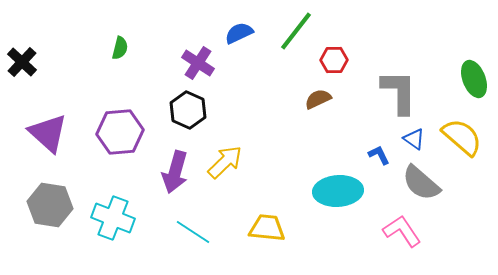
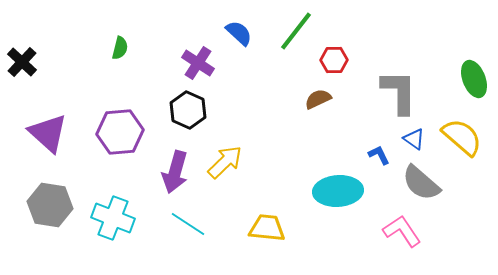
blue semicircle: rotated 68 degrees clockwise
cyan line: moved 5 px left, 8 px up
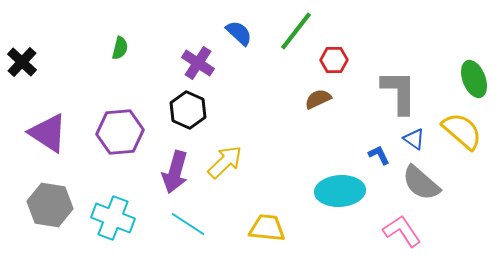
purple triangle: rotated 9 degrees counterclockwise
yellow semicircle: moved 6 px up
cyan ellipse: moved 2 px right
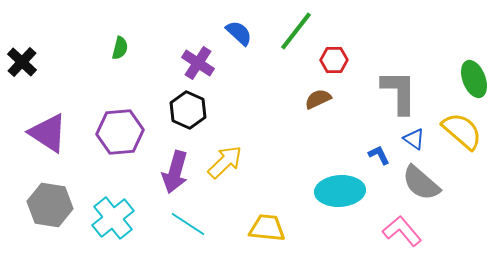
cyan cross: rotated 30 degrees clockwise
pink L-shape: rotated 6 degrees counterclockwise
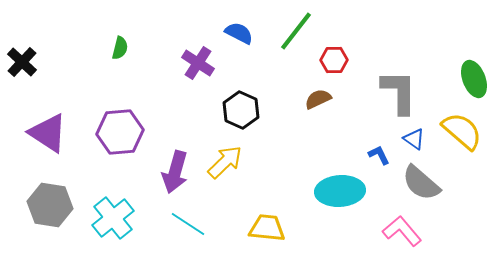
blue semicircle: rotated 16 degrees counterclockwise
black hexagon: moved 53 px right
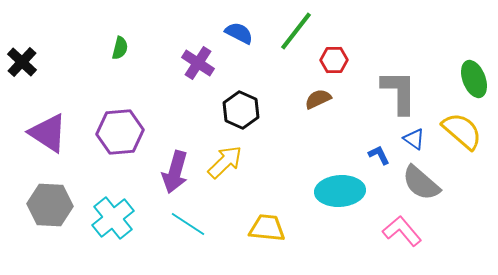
gray hexagon: rotated 6 degrees counterclockwise
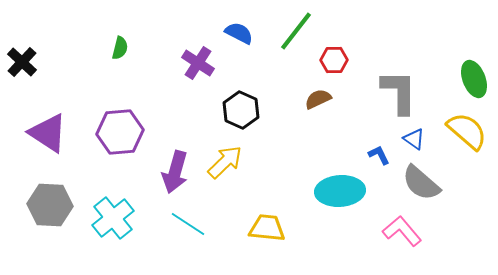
yellow semicircle: moved 5 px right
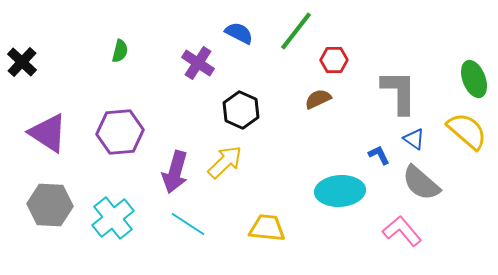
green semicircle: moved 3 px down
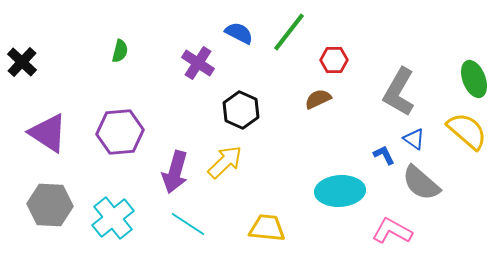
green line: moved 7 px left, 1 px down
gray L-shape: rotated 150 degrees counterclockwise
blue L-shape: moved 5 px right
pink L-shape: moved 10 px left; rotated 21 degrees counterclockwise
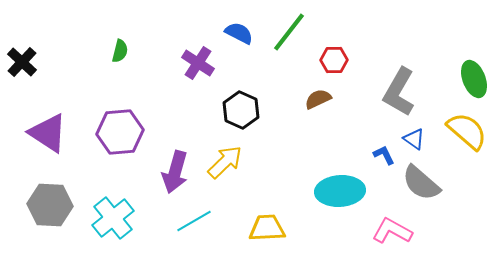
cyan line: moved 6 px right, 3 px up; rotated 63 degrees counterclockwise
yellow trapezoid: rotated 9 degrees counterclockwise
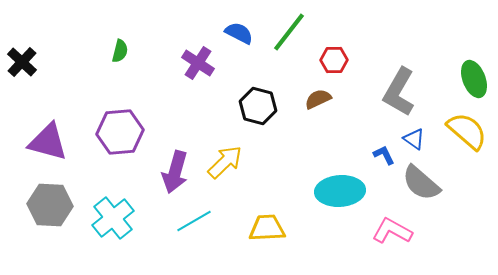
black hexagon: moved 17 px right, 4 px up; rotated 9 degrees counterclockwise
purple triangle: moved 9 px down; rotated 18 degrees counterclockwise
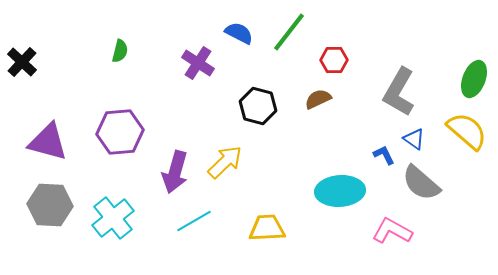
green ellipse: rotated 42 degrees clockwise
